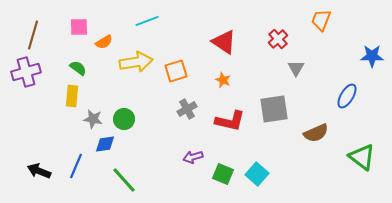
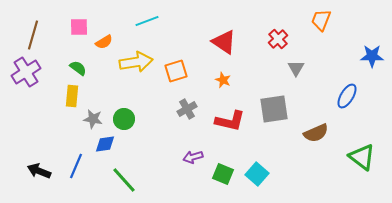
purple cross: rotated 16 degrees counterclockwise
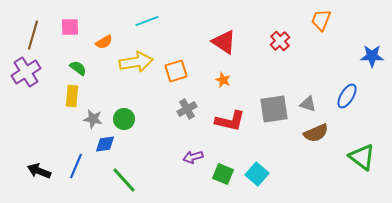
pink square: moved 9 px left
red cross: moved 2 px right, 2 px down
gray triangle: moved 12 px right, 36 px down; rotated 42 degrees counterclockwise
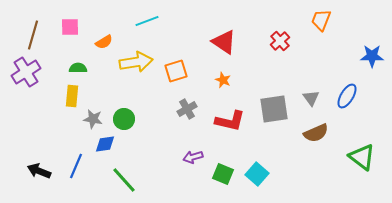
green semicircle: rotated 36 degrees counterclockwise
gray triangle: moved 3 px right, 6 px up; rotated 36 degrees clockwise
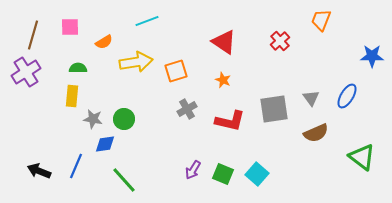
purple arrow: moved 13 px down; rotated 42 degrees counterclockwise
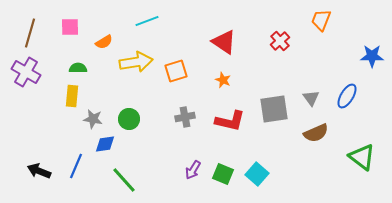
brown line: moved 3 px left, 2 px up
purple cross: rotated 28 degrees counterclockwise
gray cross: moved 2 px left, 8 px down; rotated 18 degrees clockwise
green circle: moved 5 px right
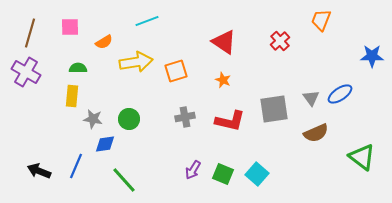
blue ellipse: moved 7 px left, 2 px up; rotated 25 degrees clockwise
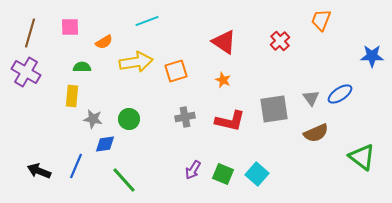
green semicircle: moved 4 px right, 1 px up
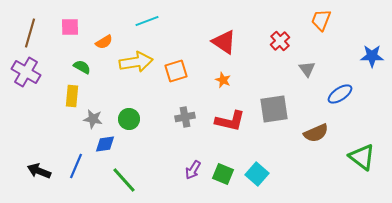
green semicircle: rotated 30 degrees clockwise
gray triangle: moved 4 px left, 29 px up
